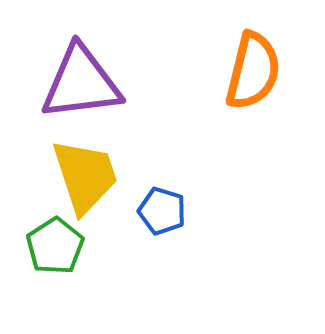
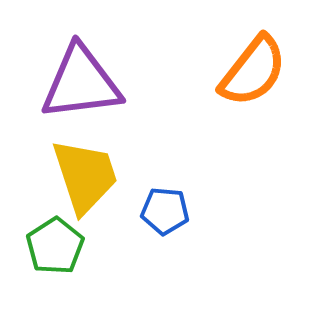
orange semicircle: rotated 24 degrees clockwise
blue pentagon: moved 3 px right; rotated 12 degrees counterclockwise
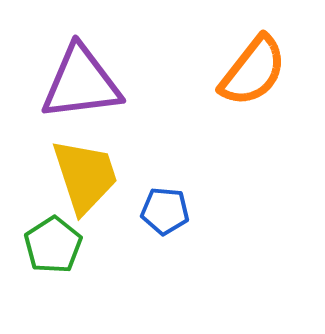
green pentagon: moved 2 px left, 1 px up
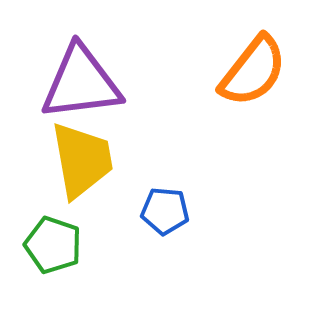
yellow trapezoid: moved 3 px left, 16 px up; rotated 8 degrees clockwise
green pentagon: rotated 20 degrees counterclockwise
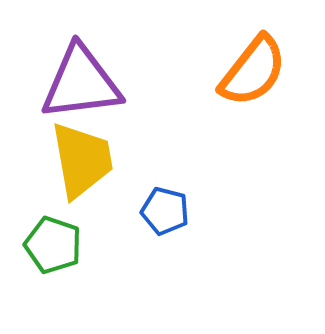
blue pentagon: rotated 9 degrees clockwise
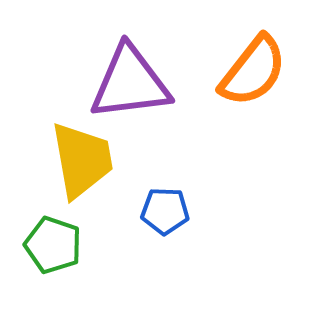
purple triangle: moved 49 px right
blue pentagon: rotated 12 degrees counterclockwise
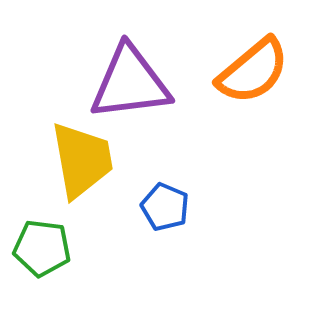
orange semicircle: rotated 12 degrees clockwise
blue pentagon: moved 4 px up; rotated 21 degrees clockwise
green pentagon: moved 11 px left, 3 px down; rotated 12 degrees counterclockwise
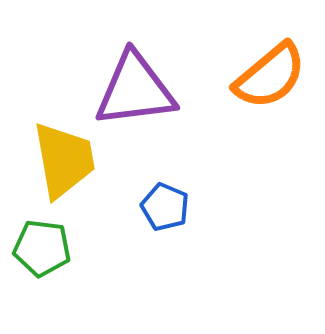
orange semicircle: moved 17 px right, 5 px down
purple triangle: moved 5 px right, 7 px down
yellow trapezoid: moved 18 px left
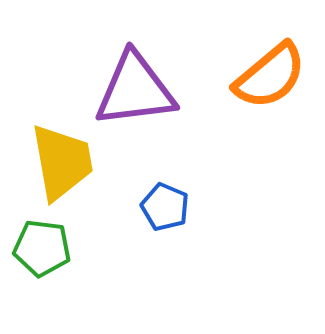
yellow trapezoid: moved 2 px left, 2 px down
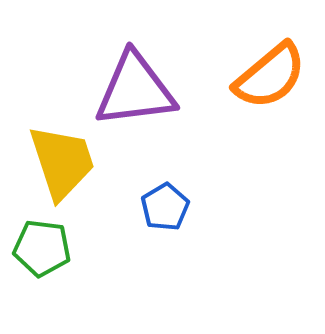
yellow trapezoid: rotated 8 degrees counterclockwise
blue pentagon: rotated 18 degrees clockwise
